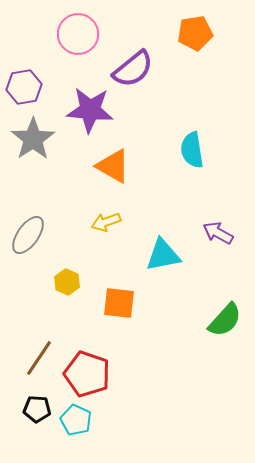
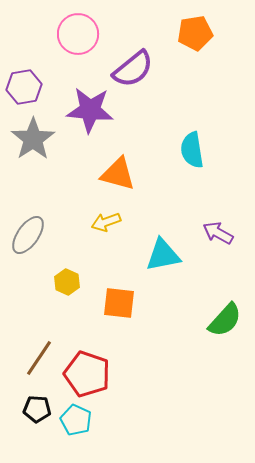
orange triangle: moved 5 px right, 8 px down; rotated 15 degrees counterclockwise
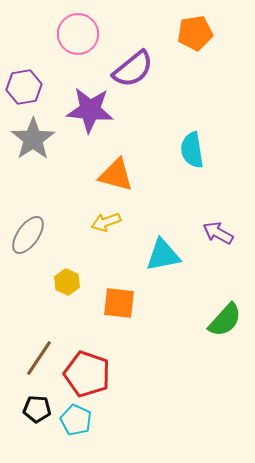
orange triangle: moved 2 px left, 1 px down
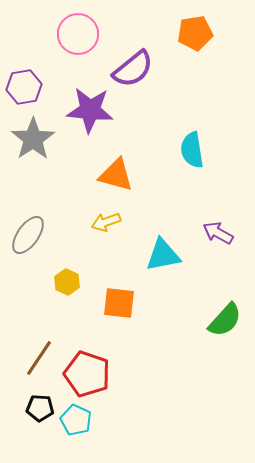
black pentagon: moved 3 px right, 1 px up
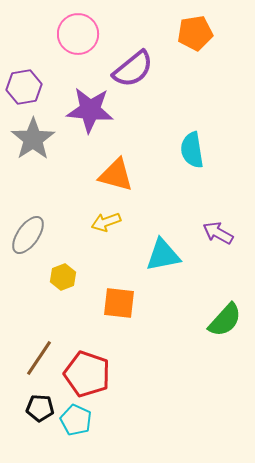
yellow hexagon: moved 4 px left, 5 px up; rotated 15 degrees clockwise
